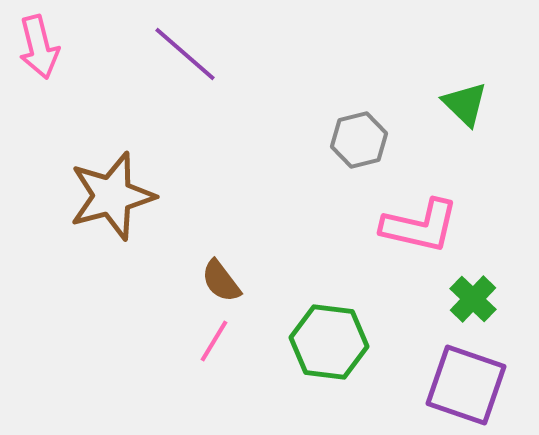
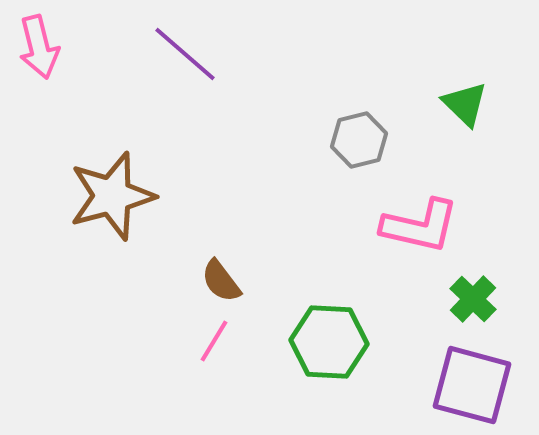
green hexagon: rotated 4 degrees counterclockwise
purple square: moved 6 px right; rotated 4 degrees counterclockwise
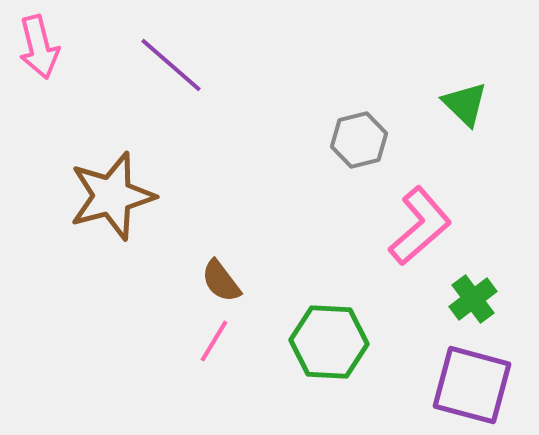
purple line: moved 14 px left, 11 px down
pink L-shape: rotated 54 degrees counterclockwise
green cross: rotated 9 degrees clockwise
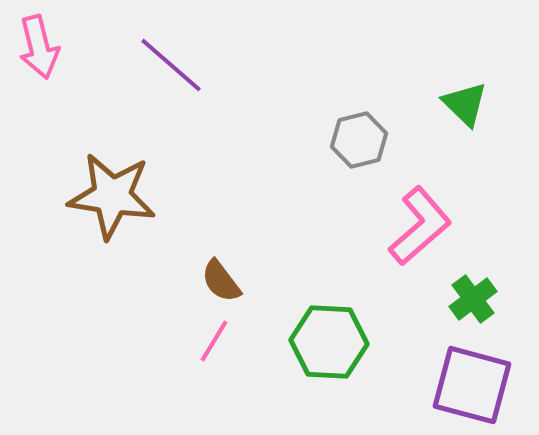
brown star: rotated 24 degrees clockwise
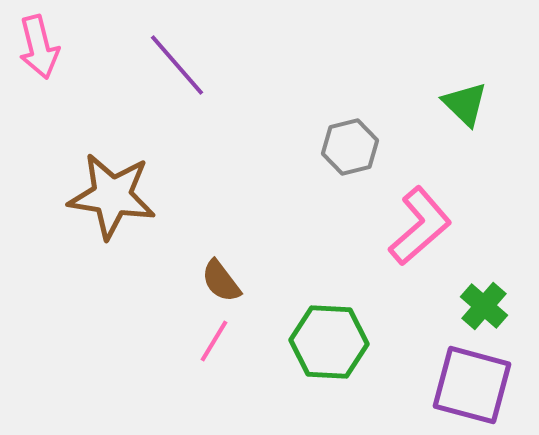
purple line: moved 6 px right; rotated 8 degrees clockwise
gray hexagon: moved 9 px left, 7 px down
green cross: moved 11 px right, 7 px down; rotated 12 degrees counterclockwise
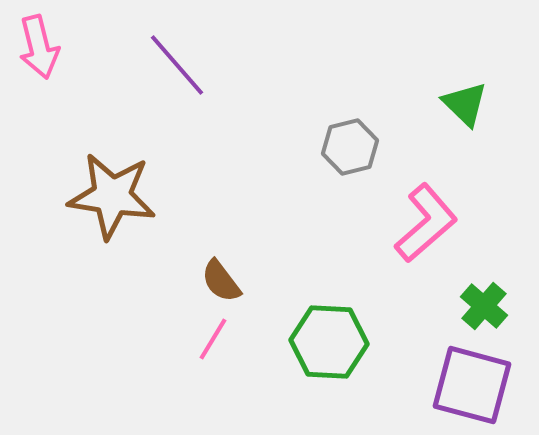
pink L-shape: moved 6 px right, 3 px up
pink line: moved 1 px left, 2 px up
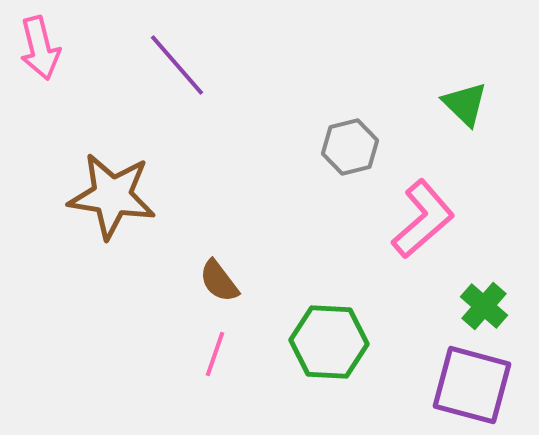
pink arrow: moved 1 px right, 1 px down
pink L-shape: moved 3 px left, 4 px up
brown semicircle: moved 2 px left
pink line: moved 2 px right, 15 px down; rotated 12 degrees counterclockwise
